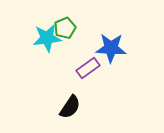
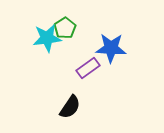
green pentagon: rotated 10 degrees counterclockwise
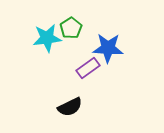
green pentagon: moved 6 px right
blue star: moved 3 px left
black semicircle: rotated 30 degrees clockwise
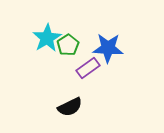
green pentagon: moved 3 px left, 17 px down
cyan star: rotated 24 degrees counterclockwise
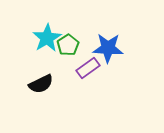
black semicircle: moved 29 px left, 23 px up
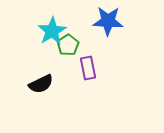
cyan star: moved 5 px right, 7 px up
blue star: moved 27 px up
purple rectangle: rotated 65 degrees counterclockwise
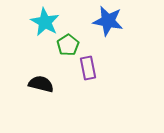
blue star: rotated 8 degrees clockwise
cyan star: moved 7 px left, 9 px up; rotated 12 degrees counterclockwise
black semicircle: rotated 140 degrees counterclockwise
